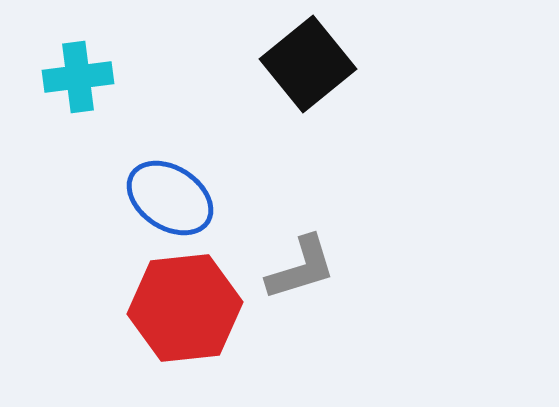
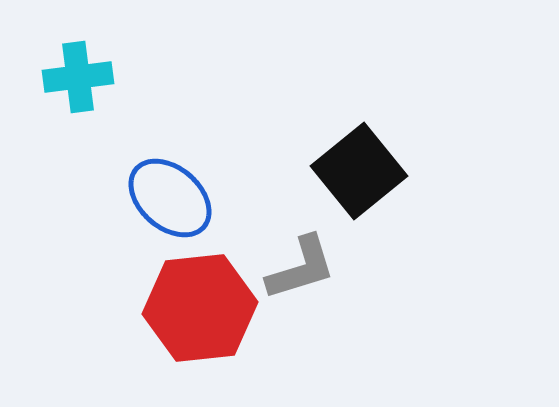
black square: moved 51 px right, 107 px down
blue ellipse: rotated 8 degrees clockwise
red hexagon: moved 15 px right
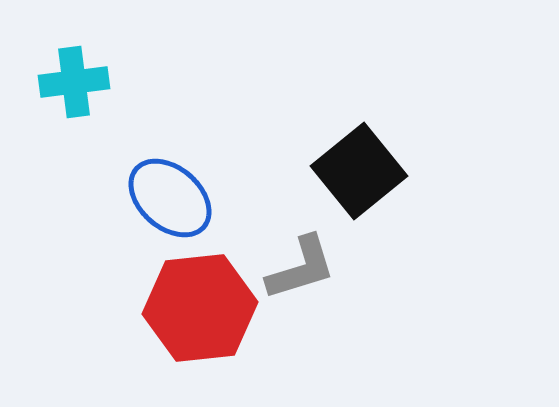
cyan cross: moved 4 px left, 5 px down
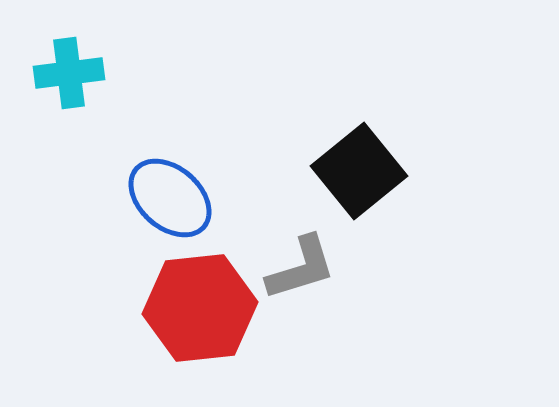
cyan cross: moved 5 px left, 9 px up
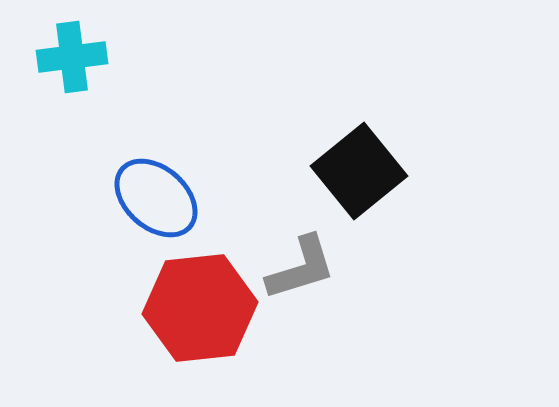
cyan cross: moved 3 px right, 16 px up
blue ellipse: moved 14 px left
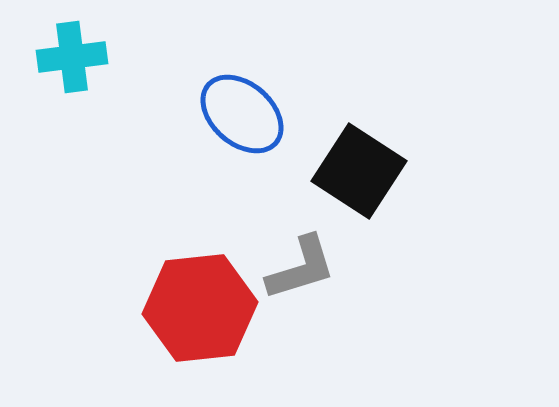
black square: rotated 18 degrees counterclockwise
blue ellipse: moved 86 px right, 84 px up
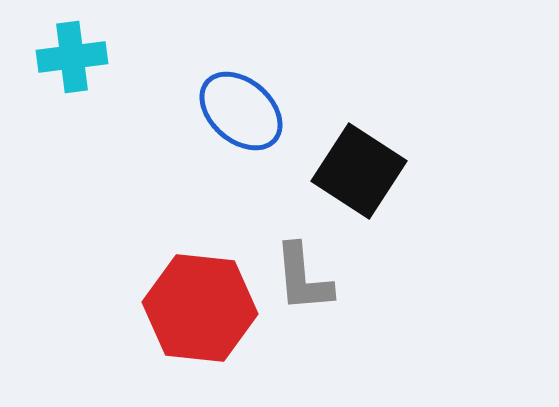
blue ellipse: moved 1 px left, 3 px up
gray L-shape: moved 2 px right, 10 px down; rotated 102 degrees clockwise
red hexagon: rotated 12 degrees clockwise
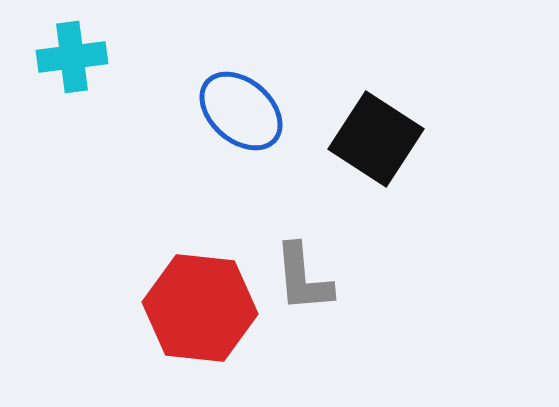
black square: moved 17 px right, 32 px up
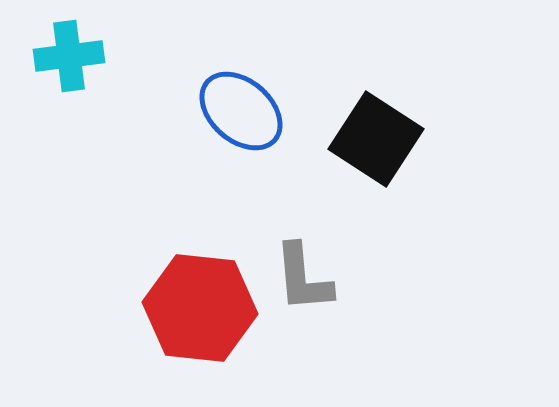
cyan cross: moved 3 px left, 1 px up
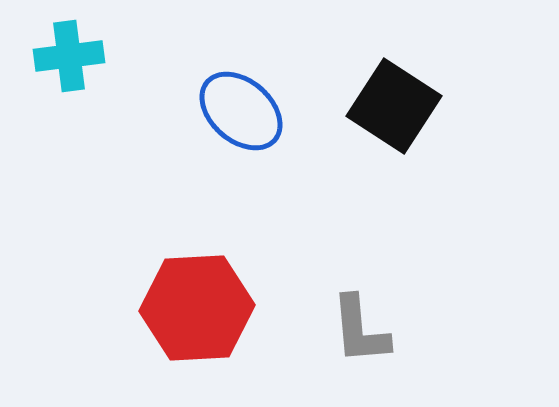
black square: moved 18 px right, 33 px up
gray L-shape: moved 57 px right, 52 px down
red hexagon: moved 3 px left; rotated 9 degrees counterclockwise
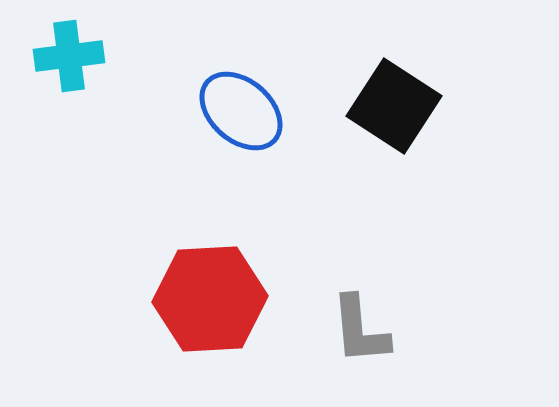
red hexagon: moved 13 px right, 9 px up
